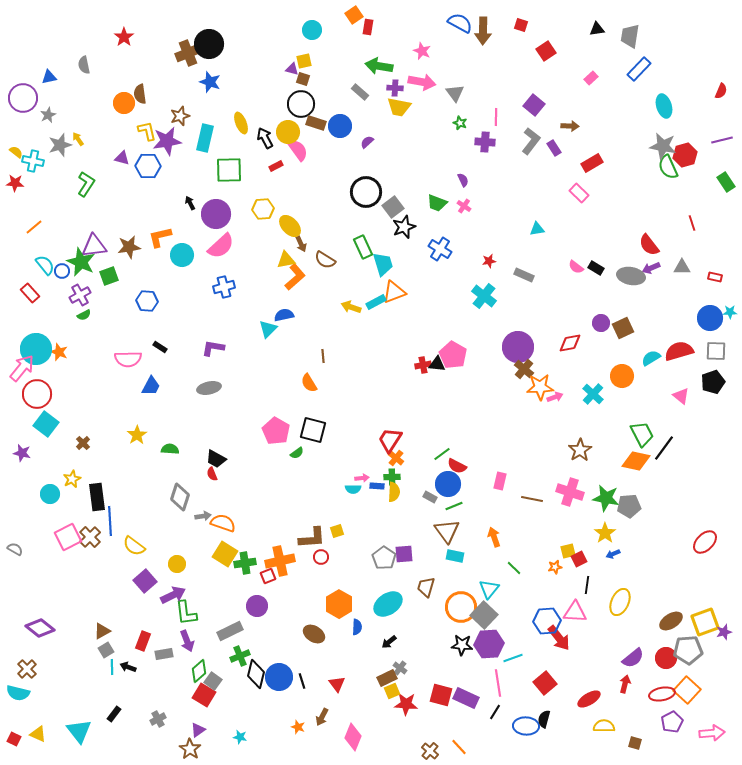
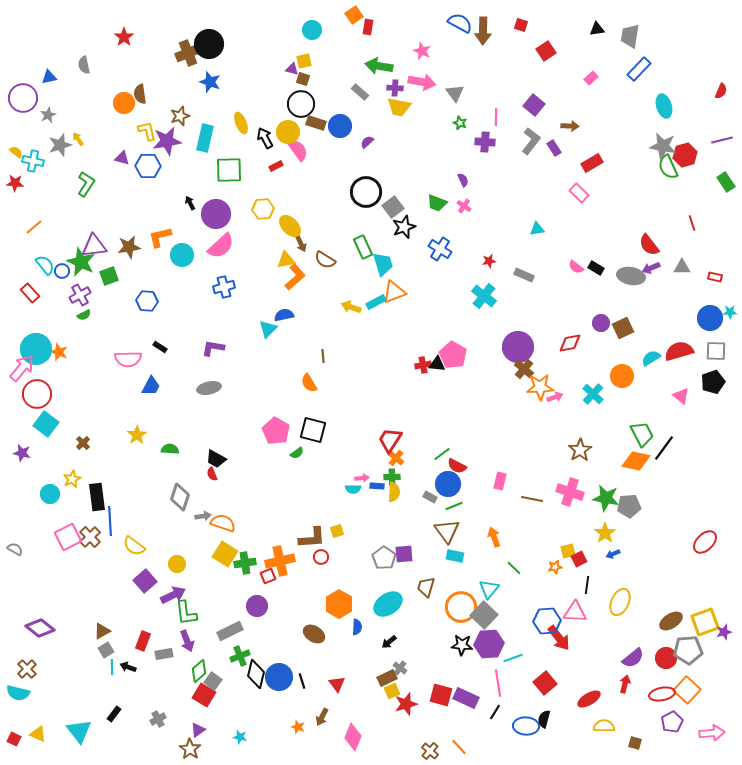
red star at (406, 704): rotated 20 degrees counterclockwise
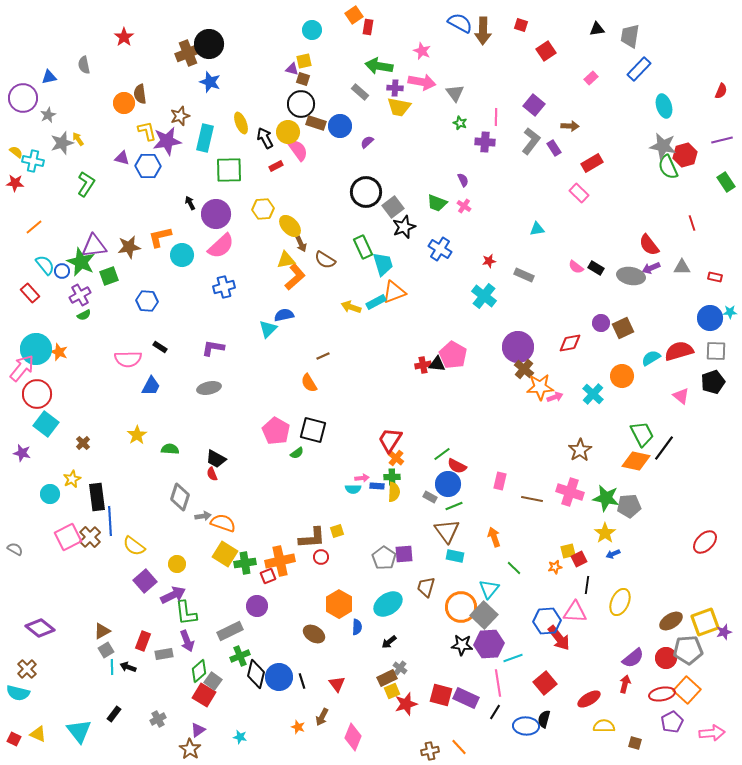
gray star at (60, 145): moved 2 px right, 2 px up
brown line at (323, 356): rotated 72 degrees clockwise
brown cross at (430, 751): rotated 36 degrees clockwise
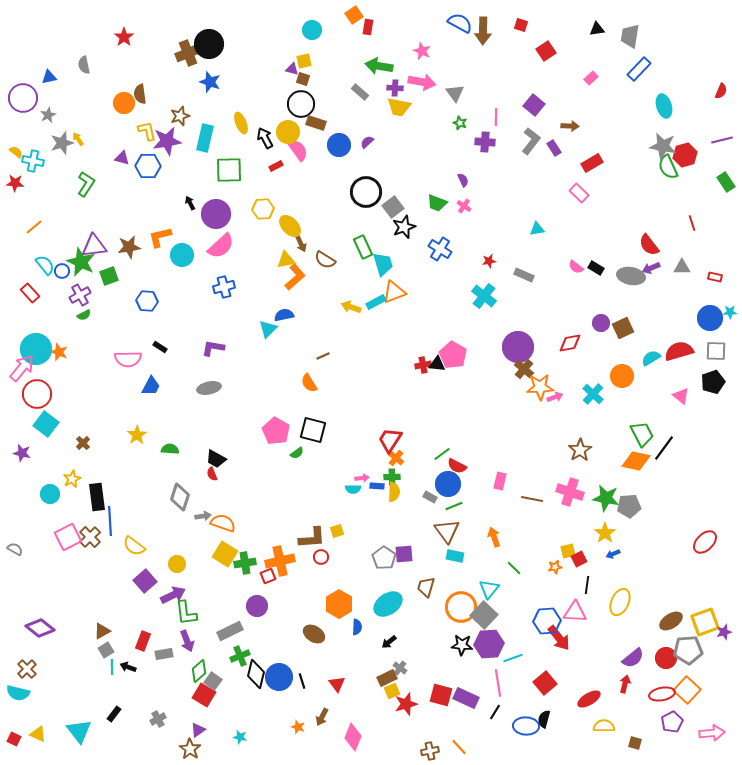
blue circle at (340, 126): moved 1 px left, 19 px down
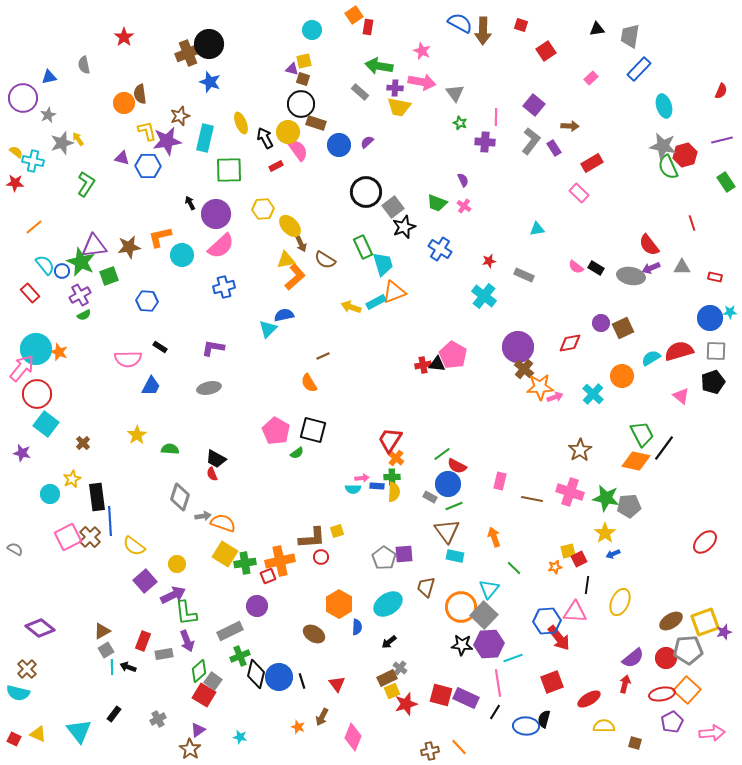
red square at (545, 683): moved 7 px right, 1 px up; rotated 20 degrees clockwise
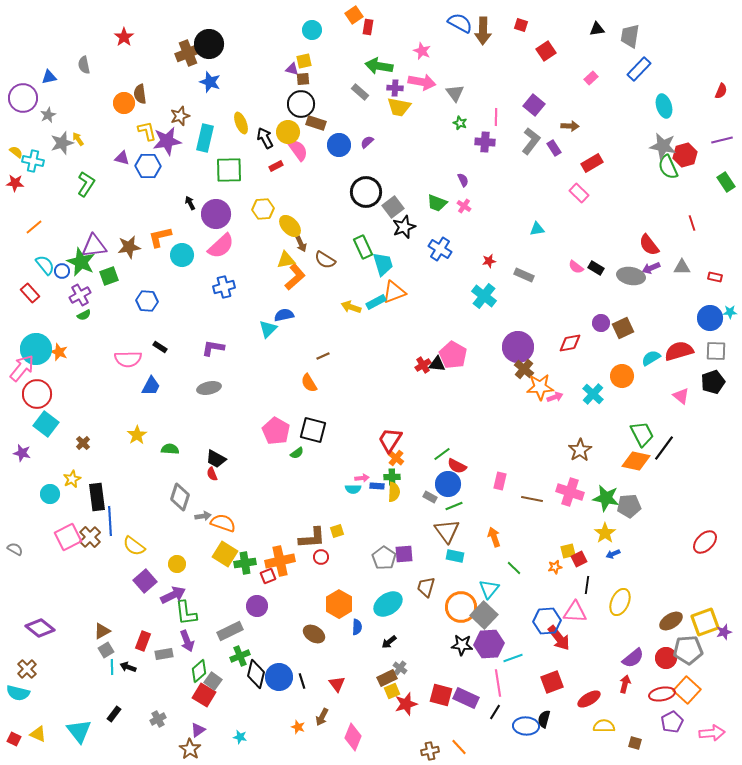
brown square at (303, 79): rotated 24 degrees counterclockwise
red cross at (423, 365): rotated 21 degrees counterclockwise
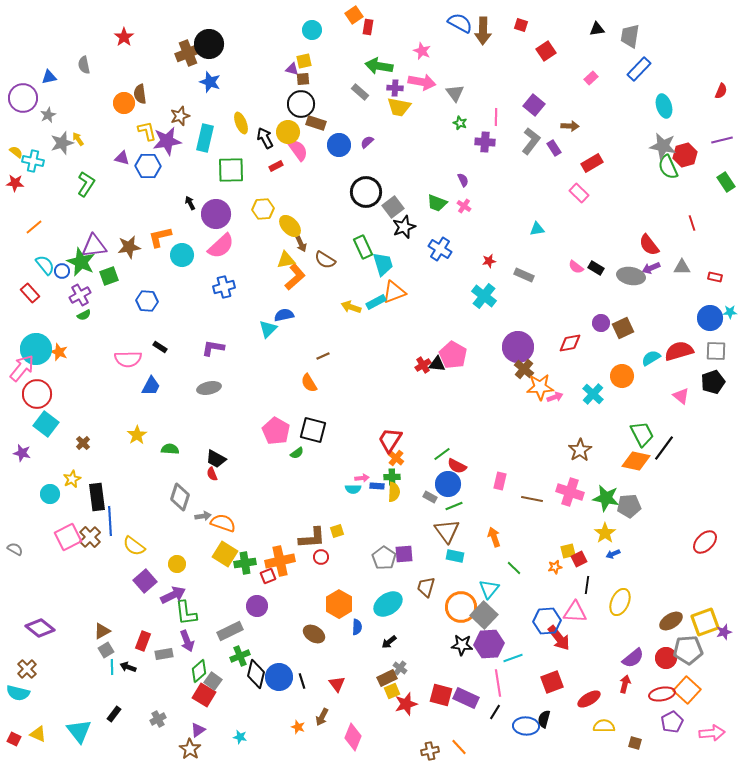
green square at (229, 170): moved 2 px right
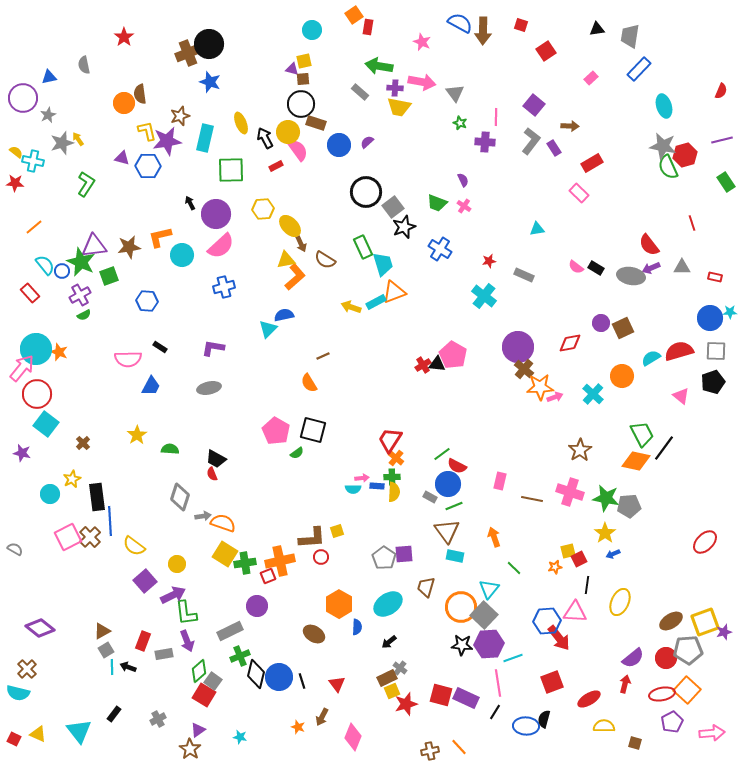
pink star at (422, 51): moved 9 px up
